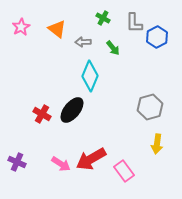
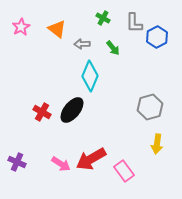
gray arrow: moved 1 px left, 2 px down
red cross: moved 2 px up
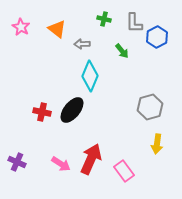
green cross: moved 1 px right, 1 px down; rotated 16 degrees counterclockwise
pink star: rotated 12 degrees counterclockwise
green arrow: moved 9 px right, 3 px down
red cross: rotated 18 degrees counterclockwise
red arrow: rotated 144 degrees clockwise
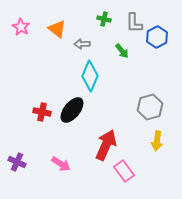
yellow arrow: moved 3 px up
red arrow: moved 15 px right, 14 px up
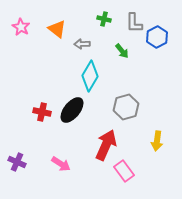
cyan diamond: rotated 8 degrees clockwise
gray hexagon: moved 24 px left
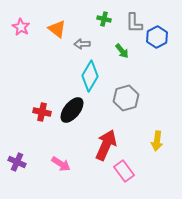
gray hexagon: moved 9 px up
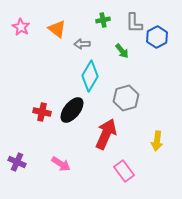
green cross: moved 1 px left, 1 px down; rotated 24 degrees counterclockwise
red arrow: moved 11 px up
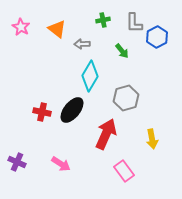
yellow arrow: moved 5 px left, 2 px up; rotated 18 degrees counterclockwise
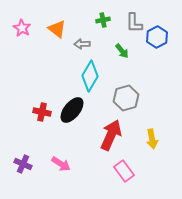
pink star: moved 1 px right, 1 px down
red arrow: moved 5 px right, 1 px down
purple cross: moved 6 px right, 2 px down
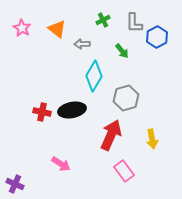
green cross: rotated 16 degrees counterclockwise
cyan diamond: moved 4 px right
black ellipse: rotated 40 degrees clockwise
purple cross: moved 8 px left, 20 px down
